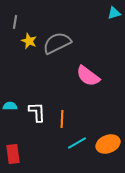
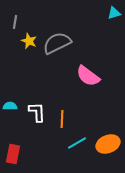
red rectangle: rotated 18 degrees clockwise
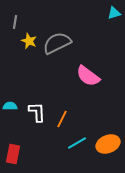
orange line: rotated 24 degrees clockwise
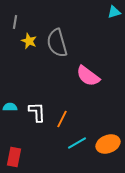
cyan triangle: moved 1 px up
gray semicircle: rotated 80 degrees counterclockwise
cyan semicircle: moved 1 px down
red rectangle: moved 1 px right, 3 px down
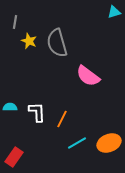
orange ellipse: moved 1 px right, 1 px up
red rectangle: rotated 24 degrees clockwise
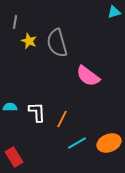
red rectangle: rotated 66 degrees counterclockwise
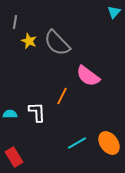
cyan triangle: rotated 32 degrees counterclockwise
gray semicircle: rotated 28 degrees counterclockwise
cyan semicircle: moved 7 px down
orange line: moved 23 px up
orange ellipse: rotated 75 degrees clockwise
